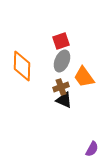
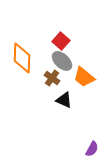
red square: rotated 30 degrees counterclockwise
gray ellipse: rotated 70 degrees counterclockwise
orange diamond: moved 8 px up
orange trapezoid: rotated 15 degrees counterclockwise
brown cross: moved 9 px left, 9 px up; rotated 35 degrees counterclockwise
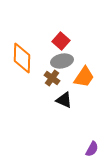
gray ellipse: rotated 55 degrees counterclockwise
orange trapezoid: rotated 95 degrees counterclockwise
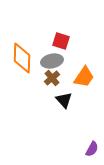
red square: rotated 24 degrees counterclockwise
gray ellipse: moved 10 px left
brown cross: rotated 14 degrees clockwise
black triangle: rotated 24 degrees clockwise
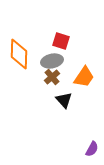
orange diamond: moved 3 px left, 4 px up
brown cross: moved 1 px up
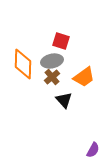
orange diamond: moved 4 px right, 10 px down
orange trapezoid: rotated 20 degrees clockwise
purple semicircle: moved 1 px right, 1 px down
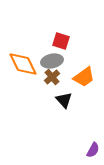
orange diamond: rotated 28 degrees counterclockwise
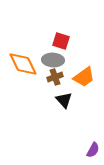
gray ellipse: moved 1 px right, 1 px up; rotated 15 degrees clockwise
brown cross: moved 3 px right; rotated 21 degrees clockwise
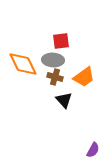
red square: rotated 24 degrees counterclockwise
brown cross: rotated 35 degrees clockwise
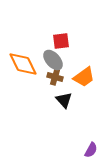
gray ellipse: rotated 45 degrees clockwise
purple semicircle: moved 2 px left
